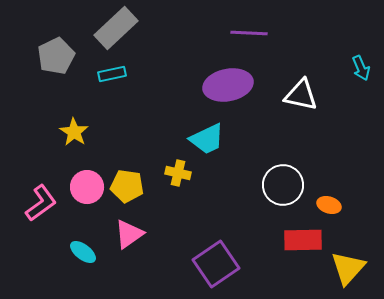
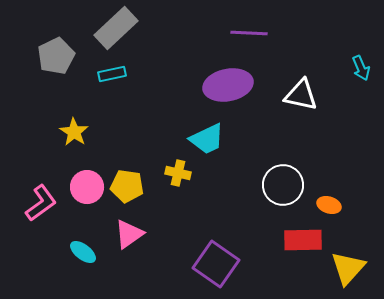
purple square: rotated 21 degrees counterclockwise
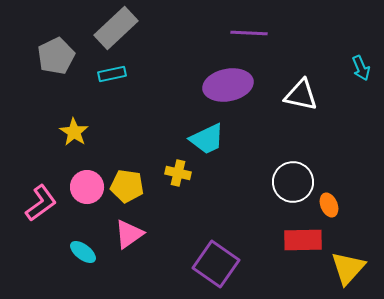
white circle: moved 10 px right, 3 px up
orange ellipse: rotated 50 degrees clockwise
